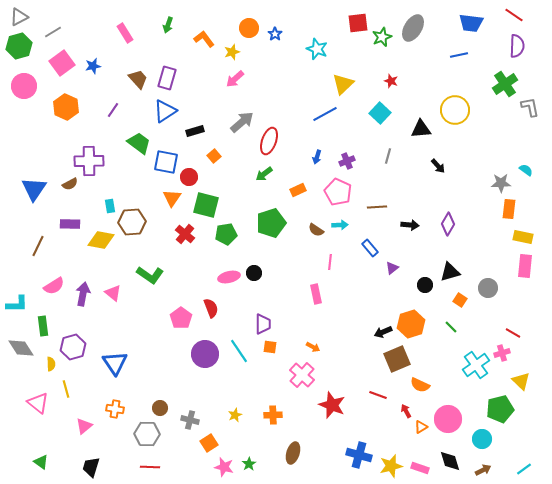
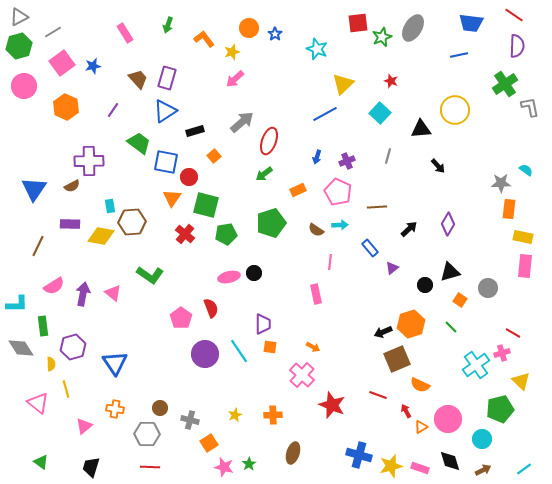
brown semicircle at (70, 184): moved 2 px right, 2 px down
black arrow at (410, 225): moved 1 px left, 4 px down; rotated 48 degrees counterclockwise
yellow diamond at (101, 240): moved 4 px up
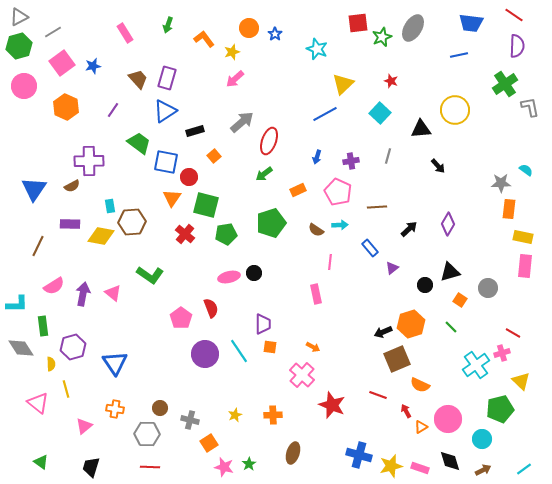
purple cross at (347, 161): moved 4 px right; rotated 14 degrees clockwise
